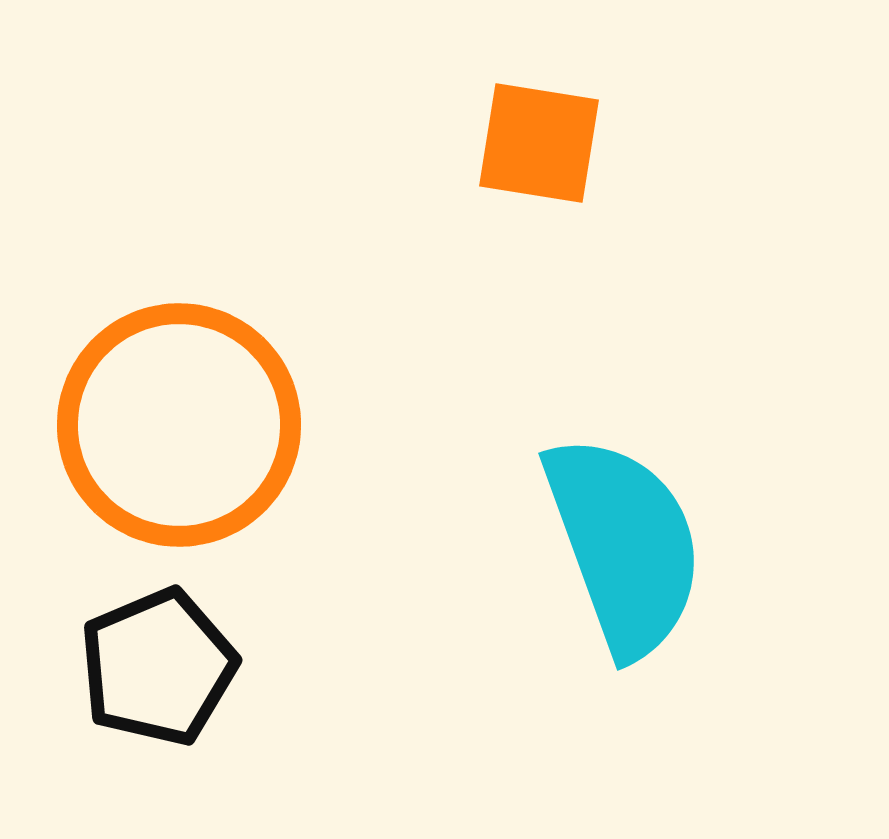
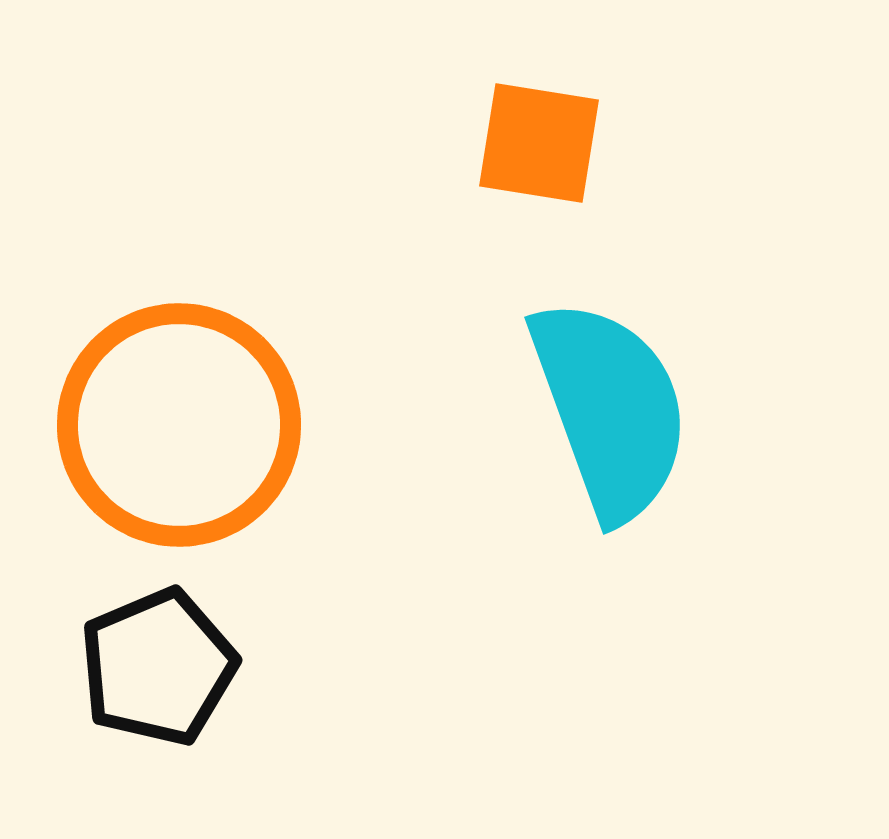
cyan semicircle: moved 14 px left, 136 px up
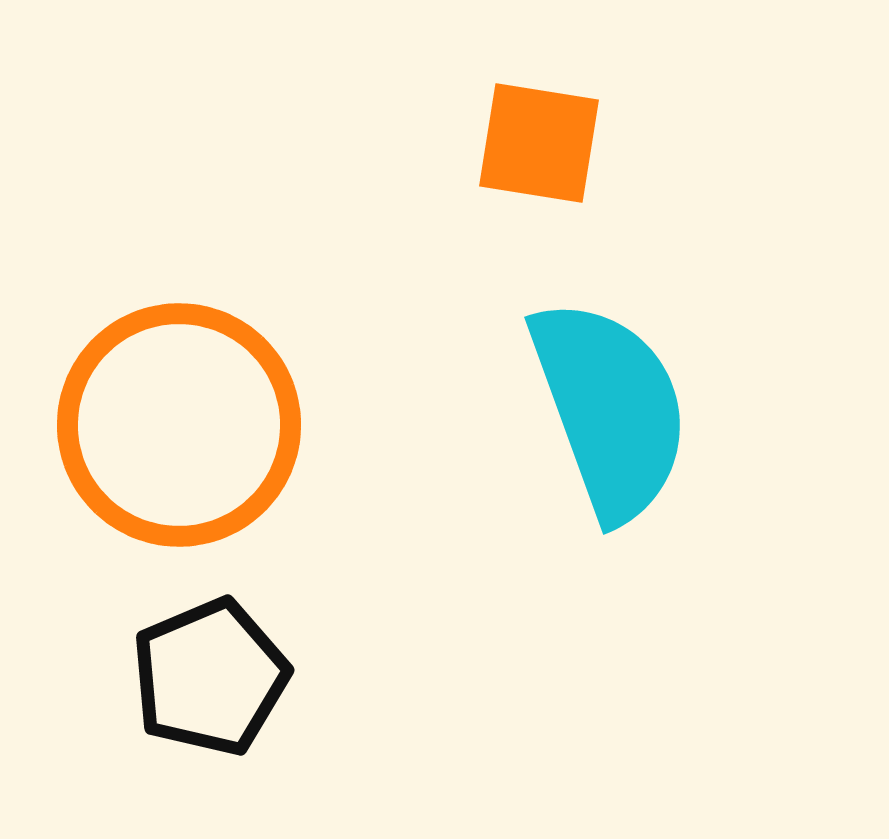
black pentagon: moved 52 px right, 10 px down
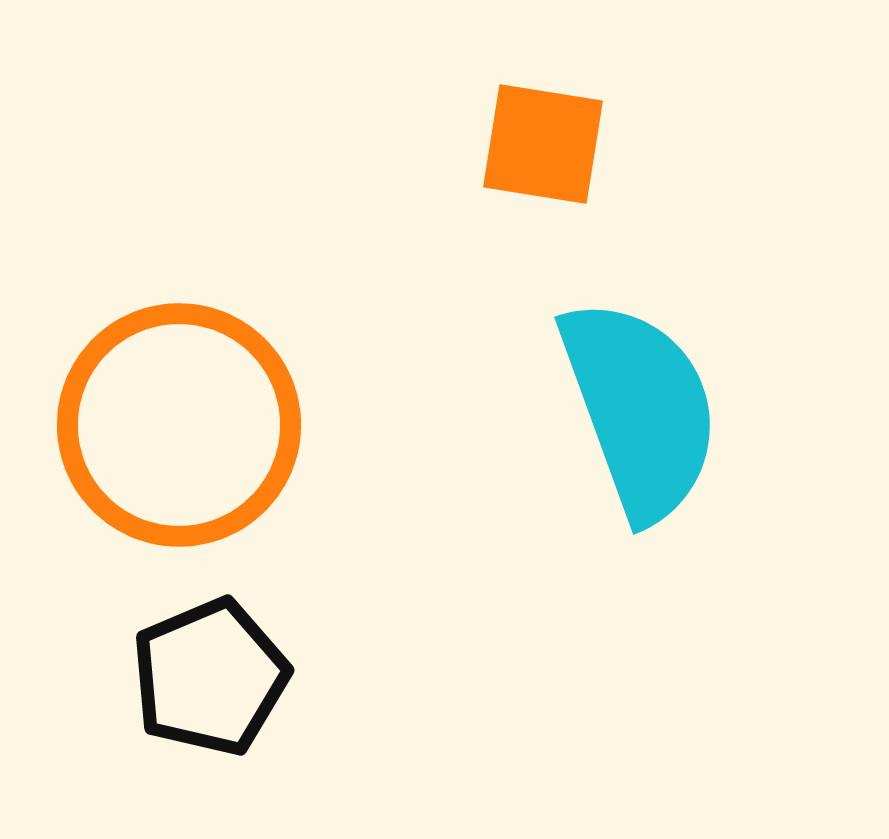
orange square: moved 4 px right, 1 px down
cyan semicircle: moved 30 px right
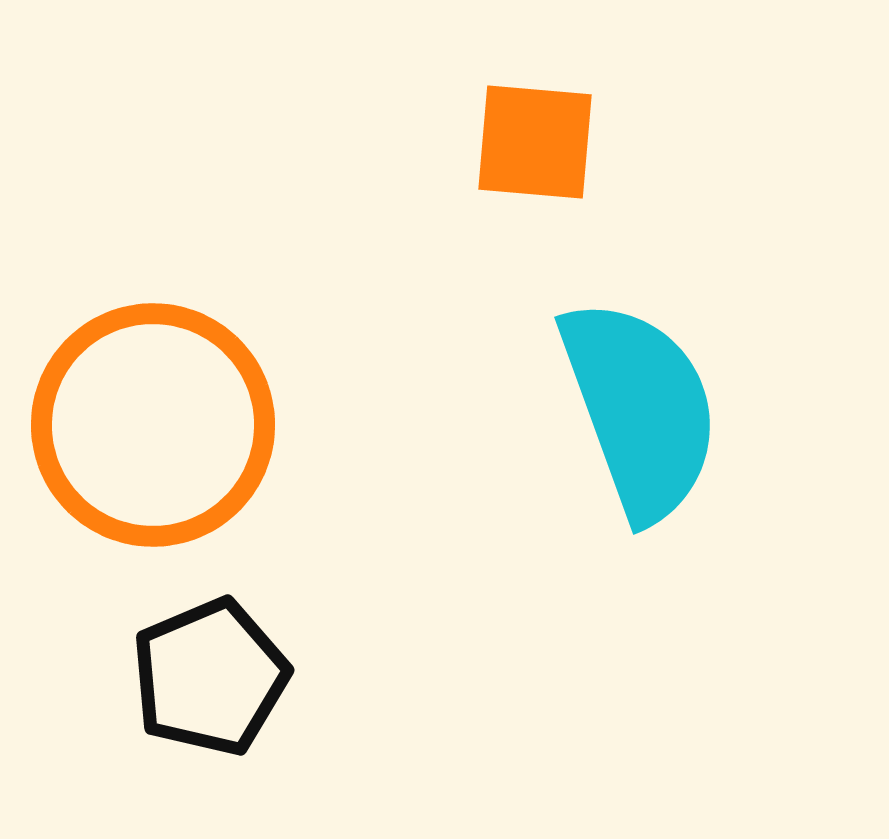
orange square: moved 8 px left, 2 px up; rotated 4 degrees counterclockwise
orange circle: moved 26 px left
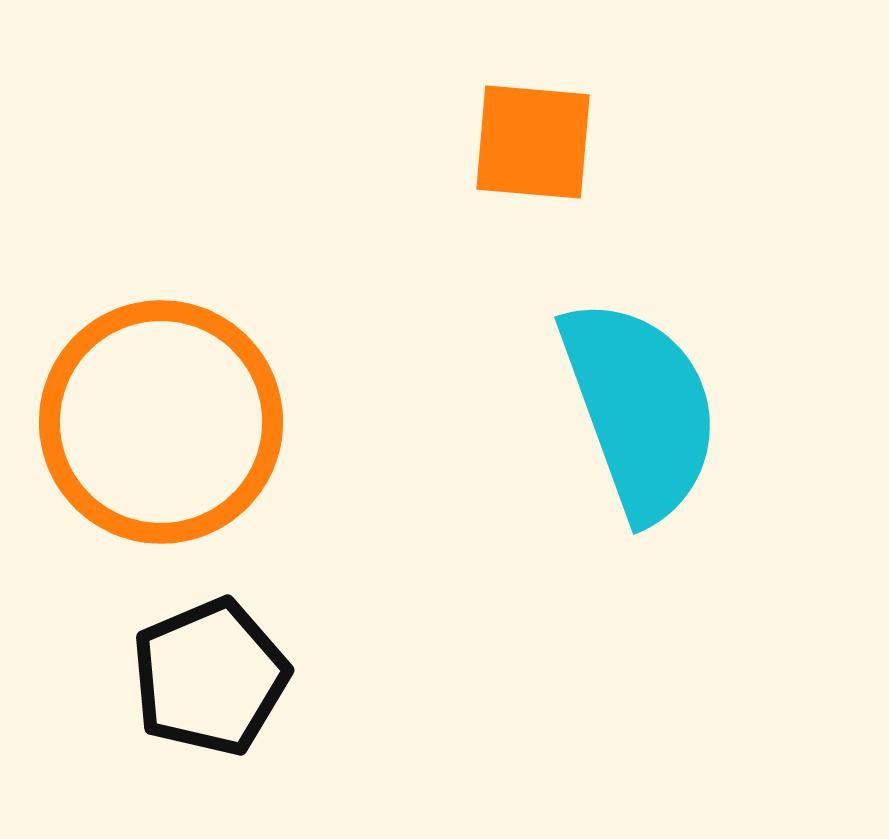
orange square: moved 2 px left
orange circle: moved 8 px right, 3 px up
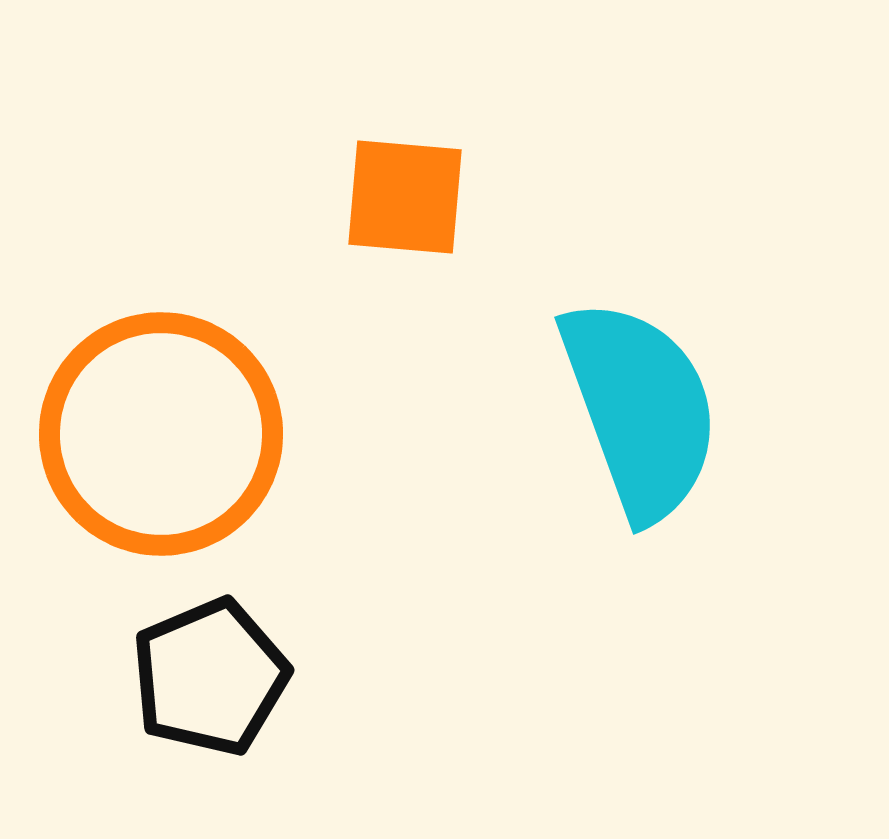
orange square: moved 128 px left, 55 px down
orange circle: moved 12 px down
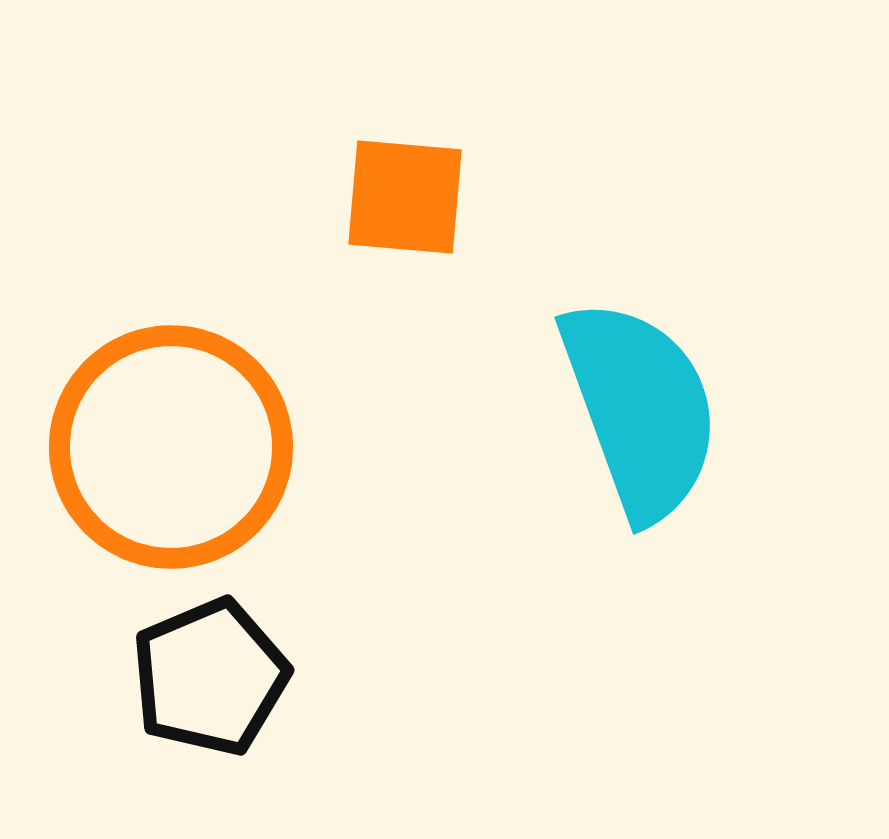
orange circle: moved 10 px right, 13 px down
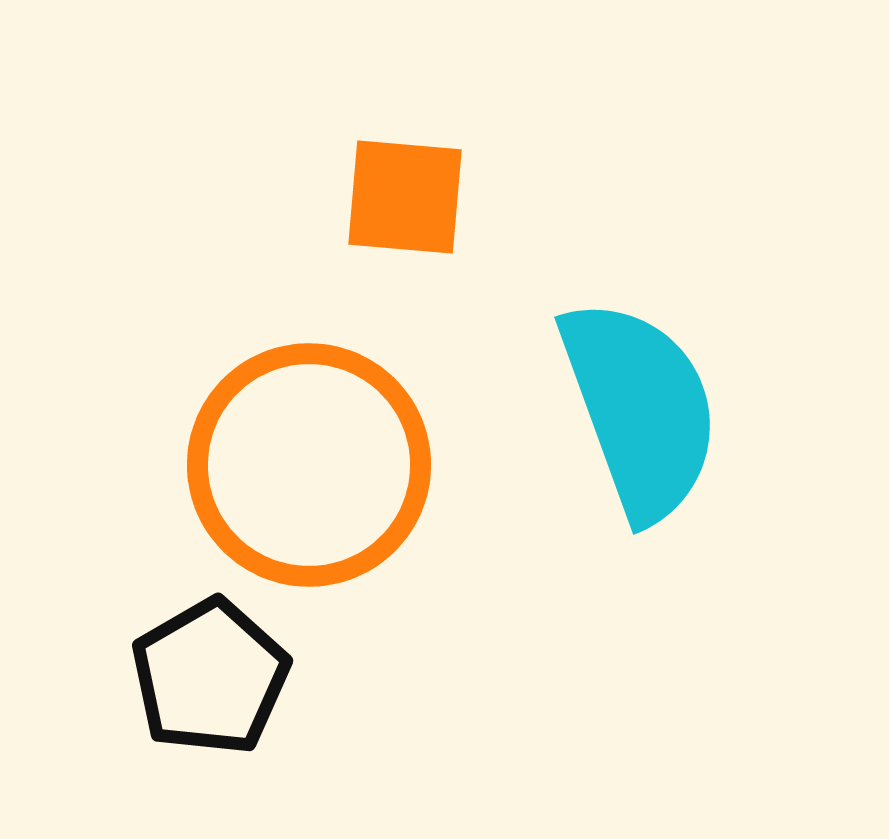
orange circle: moved 138 px right, 18 px down
black pentagon: rotated 7 degrees counterclockwise
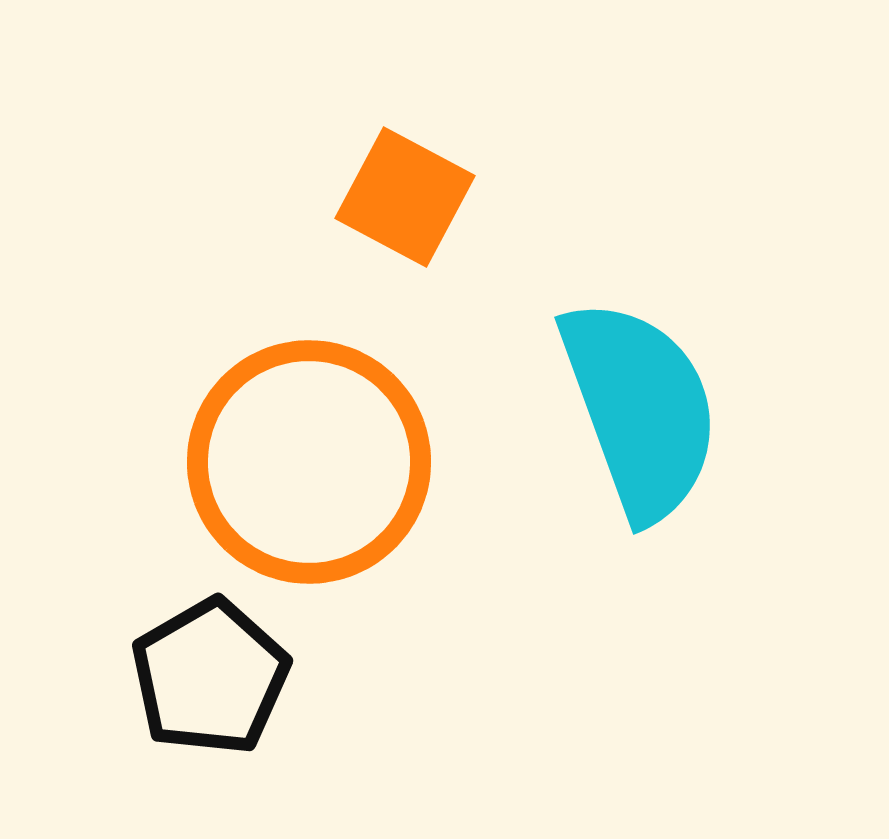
orange square: rotated 23 degrees clockwise
orange circle: moved 3 px up
